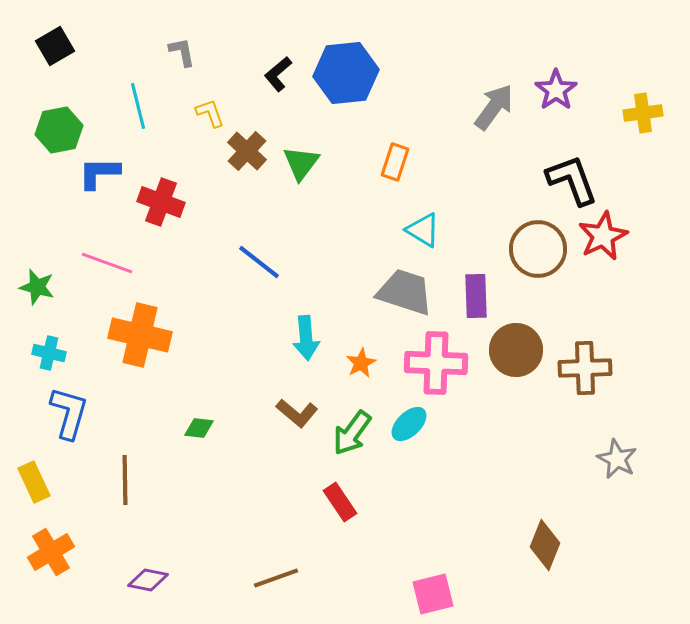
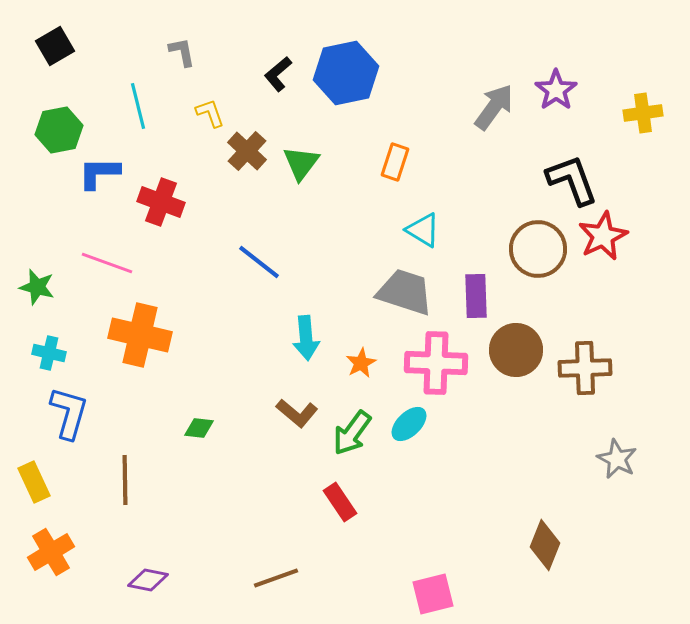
blue hexagon at (346, 73): rotated 6 degrees counterclockwise
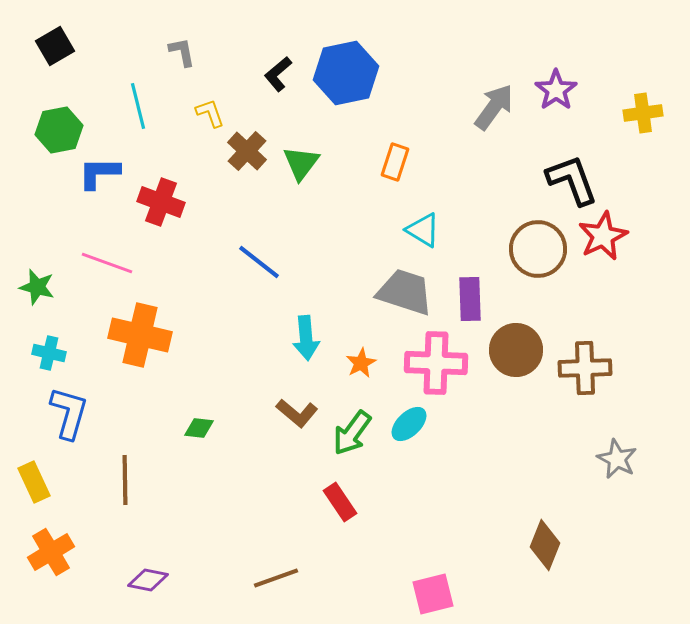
purple rectangle at (476, 296): moved 6 px left, 3 px down
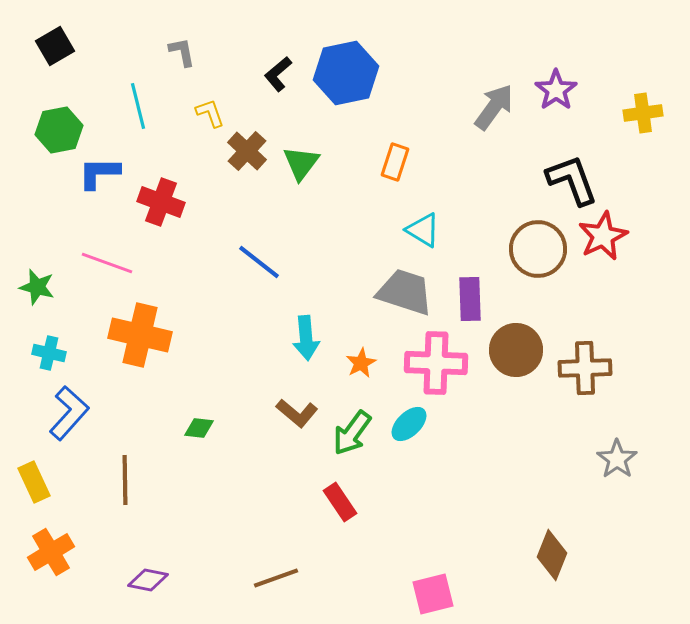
blue L-shape at (69, 413): rotated 26 degrees clockwise
gray star at (617, 459): rotated 9 degrees clockwise
brown diamond at (545, 545): moved 7 px right, 10 px down
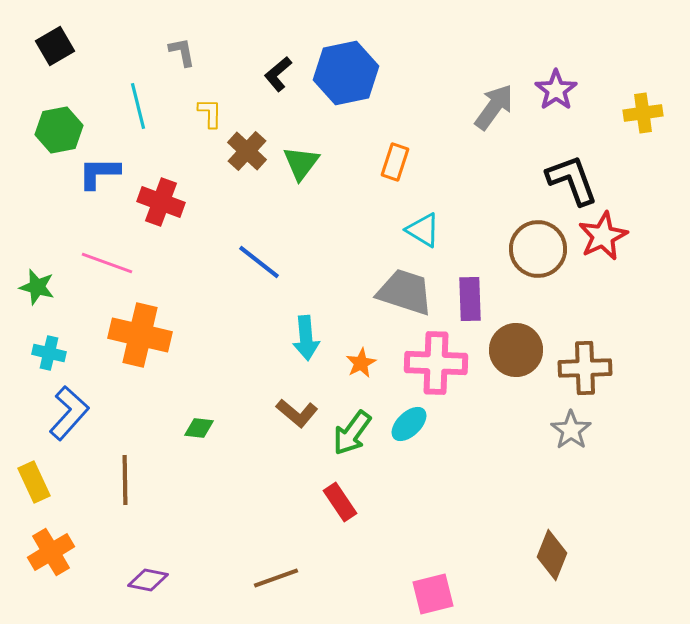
yellow L-shape at (210, 113): rotated 20 degrees clockwise
gray star at (617, 459): moved 46 px left, 29 px up
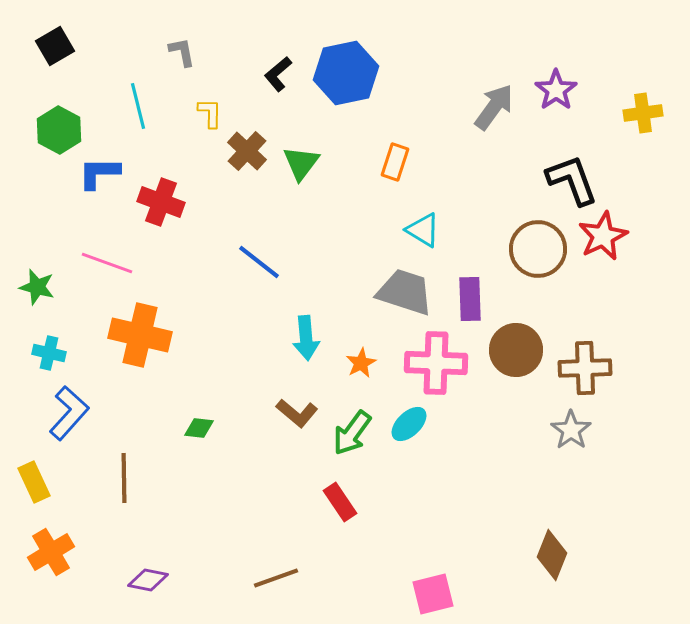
green hexagon at (59, 130): rotated 21 degrees counterclockwise
brown line at (125, 480): moved 1 px left, 2 px up
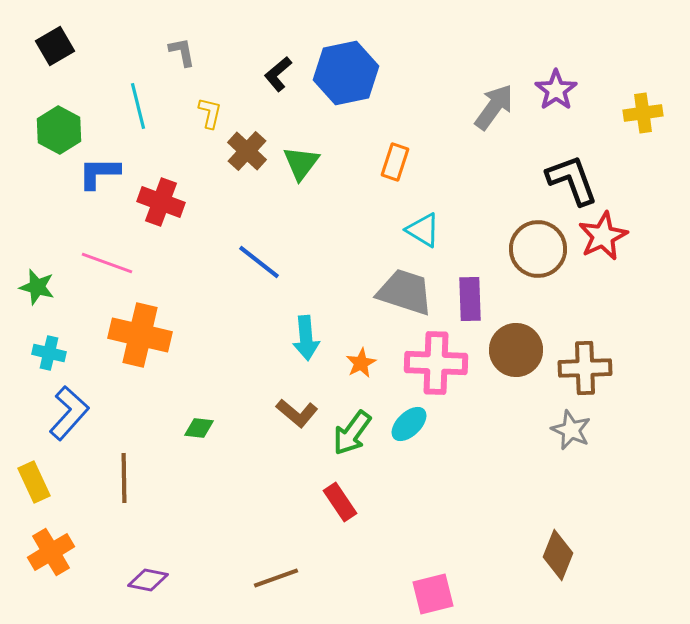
yellow L-shape at (210, 113): rotated 12 degrees clockwise
gray star at (571, 430): rotated 12 degrees counterclockwise
brown diamond at (552, 555): moved 6 px right
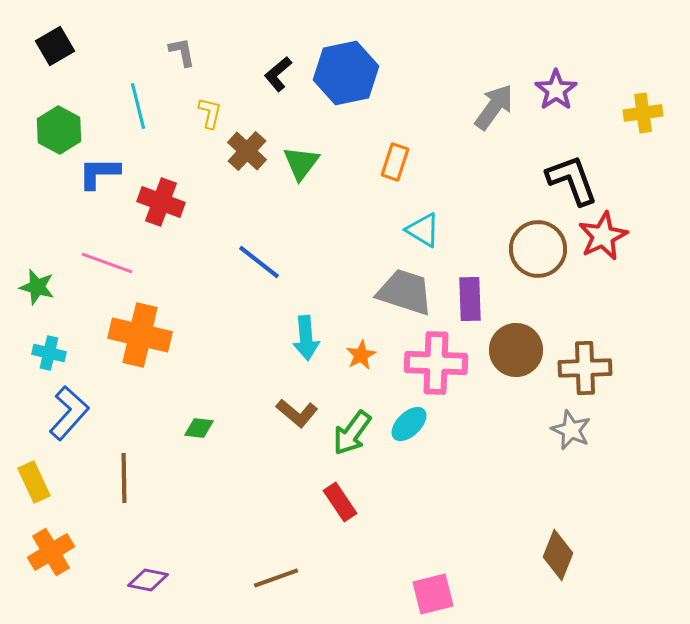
orange star at (361, 363): moved 8 px up
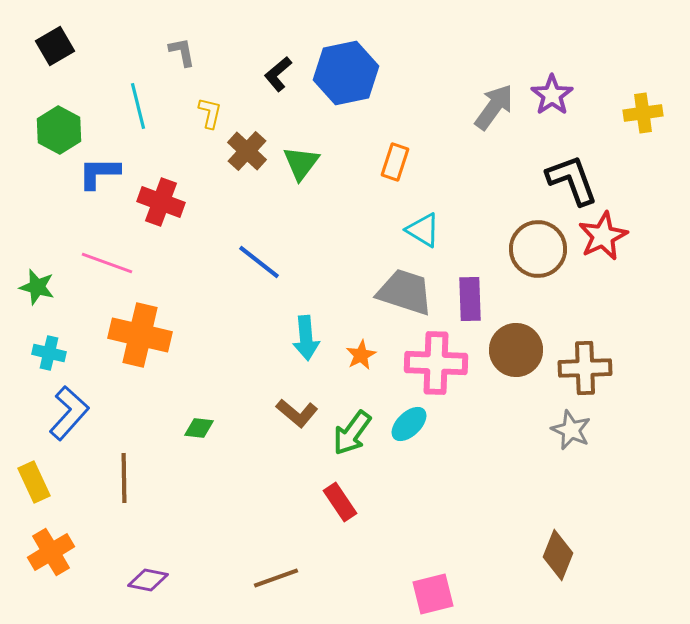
purple star at (556, 90): moved 4 px left, 5 px down
